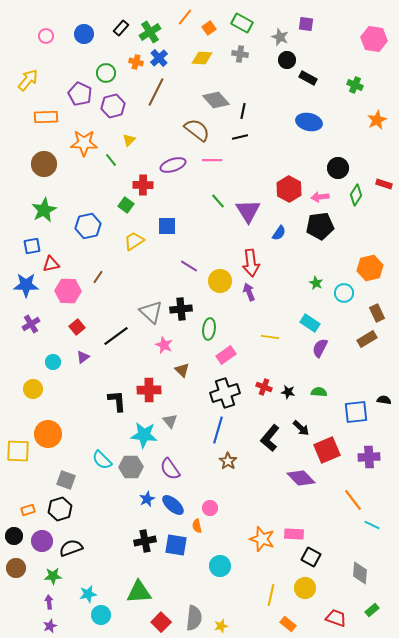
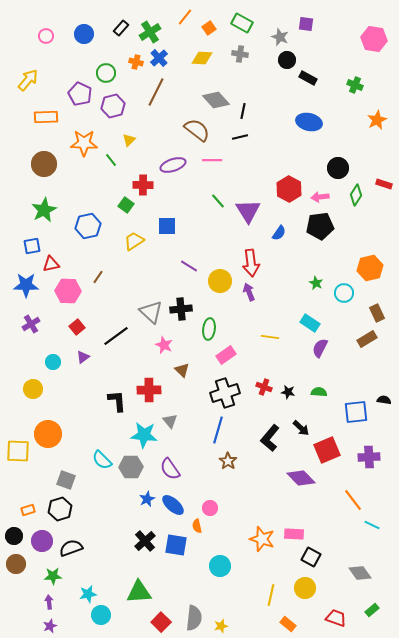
black cross at (145, 541): rotated 30 degrees counterclockwise
brown circle at (16, 568): moved 4 px up
gray diamond at (360, 573): rotated 40 degrees counterclockwise
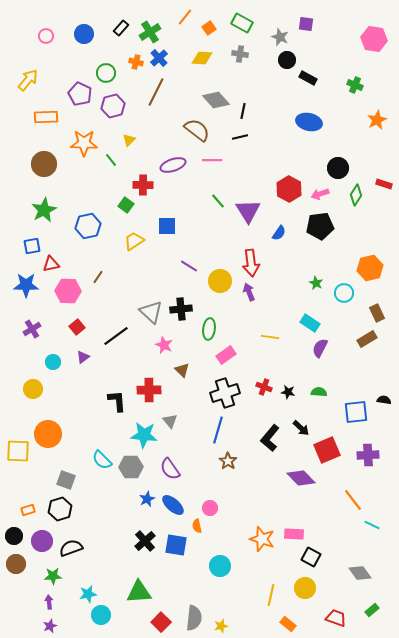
pink arrow at (320, 197): moved 3 px up; rotated 12 degrees counterclockwise
purple cross at (31, 324): moved 1 px right, 5 px down
purple cross at (369, 457): moved 1 px left, 2 px up
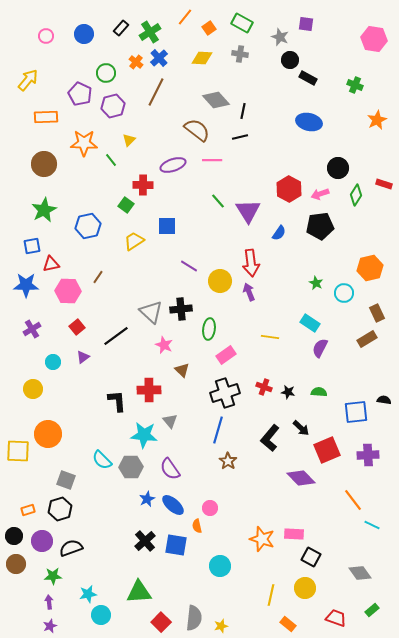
black circle at (287, 60): moved 3 px right
orange cross at (136, 62): rotated 24 degrees clockwise
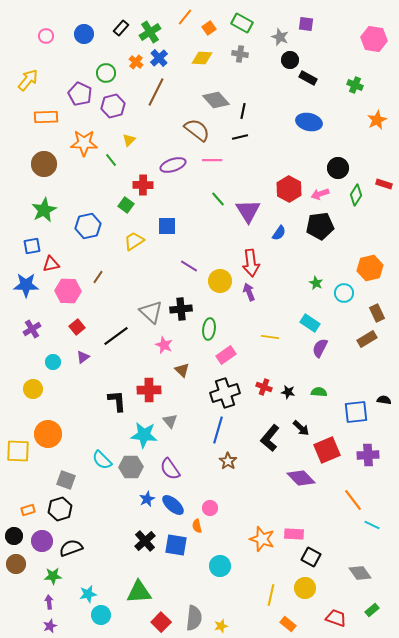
green line at (218, 201): moved 2 px up
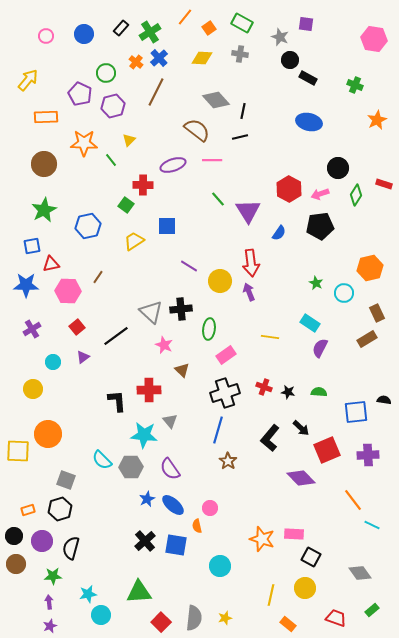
black semicircle at (71, 548): rotated 55 degrees counterclockwise
yellow star at (221, 626): moved 4 px right, 8 px up
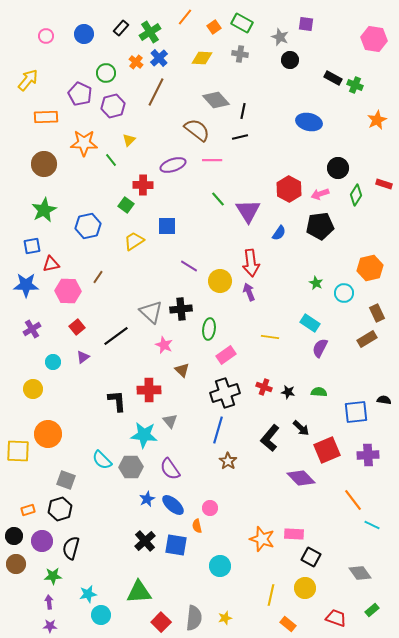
orange square at (209, 28): moved 5 px right, 1 px up
black rectangle at (308, 78): moved 25 px right
purple star at (50, 626): rotated 24 degrees clockwise
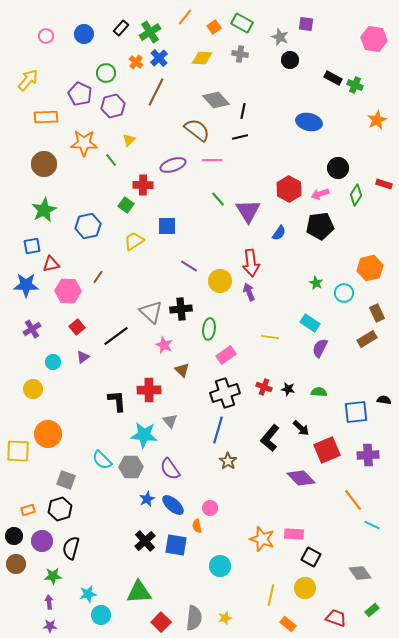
black star at (288, 392): moved 3 px up
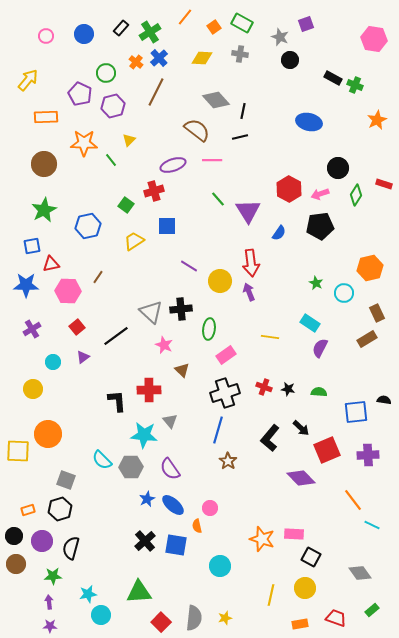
purple square at (306, 24): rotated 28 degrees counterclockwise
red cross at (143, 185): moved 11 px right, 6 px down; rotated 18 degrees counterclockwise
orange rectangle at (288, 624): moved 12 px right; rotated 49 degrees counterclockwise
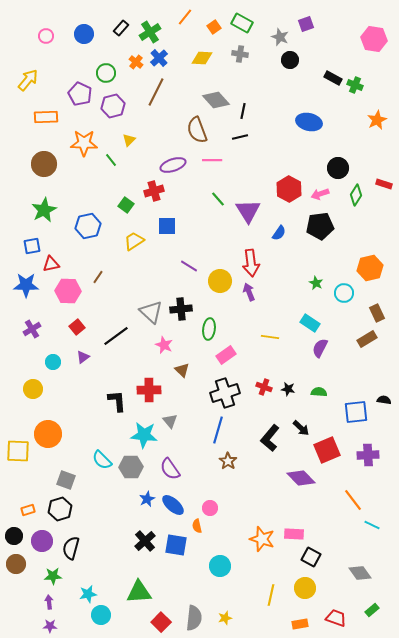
brown semicircle at (197, 130): rotated 148 degrees counterclockwise
